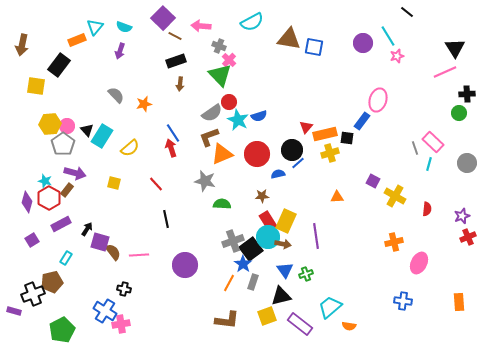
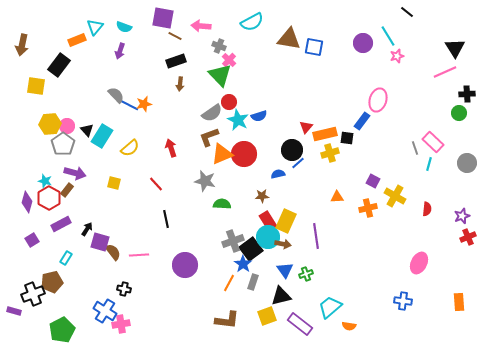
purple square at (163, 18): rotated 35 degrees counterclockwise
blue line at (173, 133): moved 44 px left, 28 px up; rotated 30 degrees counterclockwise
red circle at (257, 154): moved 13 px left
orange cross at (394, 242): moved 26 px left, 34 px up
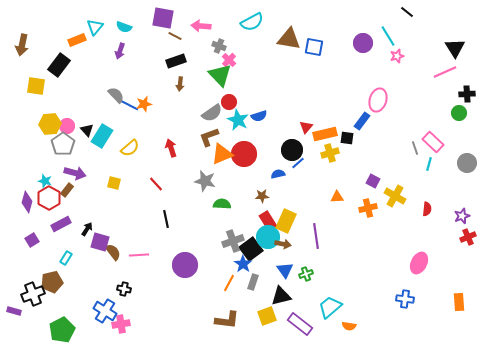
blue cross at (403, 301): moved 2 px right, 2 px up
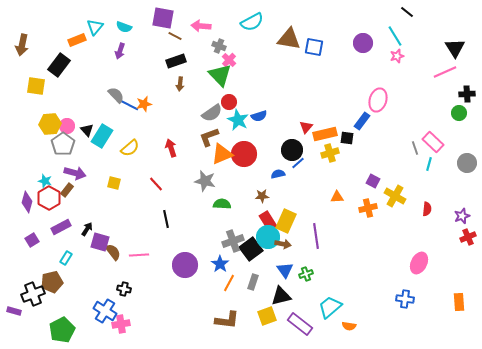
cyan line at (388, 36): moved 7 px right
purple rectangle at (61, 224): moved 3 px down
blue star at (243, 264): moved 23 px left
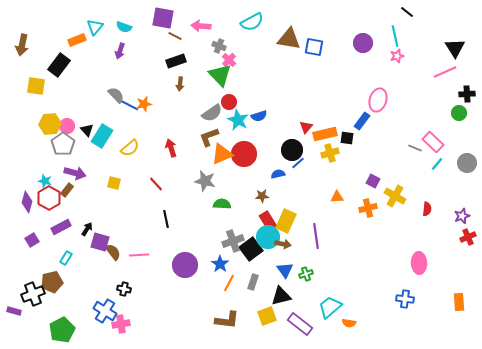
cyan line at (395, 36): rotated 20 degrees clockwise
gray line at (415, 148): rotated 48 degrees counterclockwise
cyan line at (429, 164): moved 8 px right; rotated 24 degrees clockwise
pink ellipse at (419, 263): rotated 30 degrees counterclockwise
orange semicircle at (349, 326): moved 3 px up
